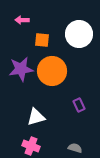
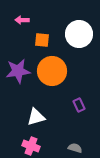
purple star: moved 3 px left, 2 px down
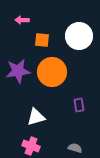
white circle: moved 2 px down
orange circle: moved 1 px down
purple rectangle: rotated 16 degrees clockwise
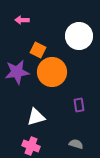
orange square: moved 4 px left, 10 px down; rotated 21 degrees clockwise
purple star: moved 1 px left, 1 px down
gray semicircle: moved 1 px right, 4 px up
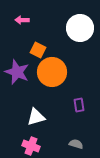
white circle: moved 1 px right, 8 px up
purple star: rotated 30 degrees clockwise
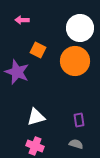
orange circle: moved 23 px right, 11 px up
purple rectangle: moved 15 px down
pink cross: moved 4 px right
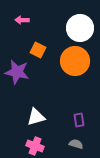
purple star: rotated 10 degrees counterclockwise
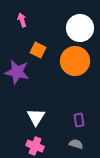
pink arrow: rotated 72 degrees clockwise
white triangle: rotated 42 degrees counterclockwise
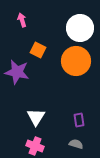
orange circle: moved 1 px right
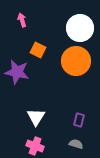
purple rectangle: rotated 24 degrees clockwise
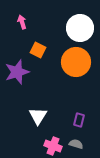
pink arrow: moved 2 px down
orange circle: moved 1 px down
purple star: rotated 30 degrees counterclockwise
white triangle: moved 2 px right, 1 px up
pink cross: moved 18 px right
